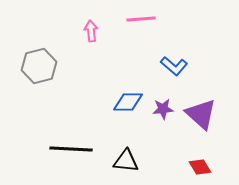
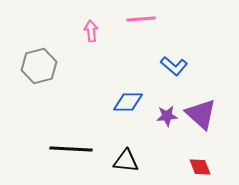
purple star: moved 4 px right, 7 px down
red diamond: rotated 10 degrees clockwise
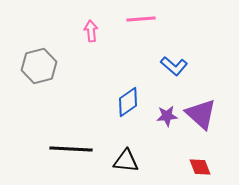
blue diamond: rotated 36 degrees counterclockwise
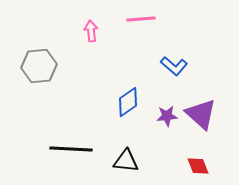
gray hexagon: rotated 8 degrees clockwise
red diamond: moved 2 px left, 1 px up
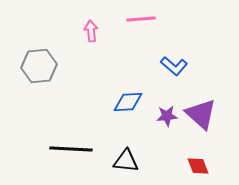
blue diamond: rotated 32 degrees clockwise
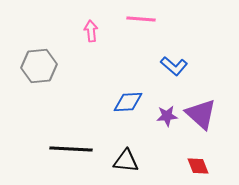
pink line: rotated 8 degrees clockwise
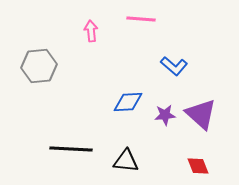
purple star: moved 2 px left, 1 px up
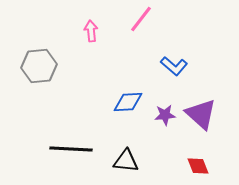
pink line: rotated 56 degrees counterclockwise
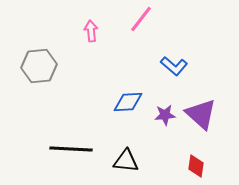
red diamond: moved 2 px left; rotated 30 degrees clockwise
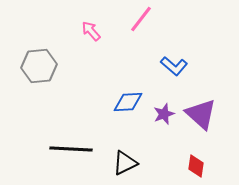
pink arrow: rotated 35 degrees counterclockwise
purple star: moved 1 px left, 1 px up; rotated 15 degrees counterclockwise
black triangle: moved 1 px left, 2 px down; rotated 32 degrees counterclockwise
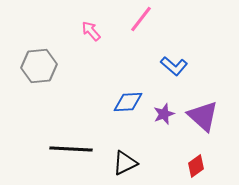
purple triangle: moved 2 px right, 2 px down
red diamond: rotated 45 degrees clockwise
